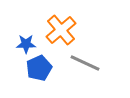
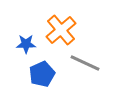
blue pentagon: moved 3 px right, 6 px down
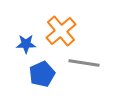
orange cross: moved 1 px down
gray line: moved 1 px left; rotated 16 degrees counterclockwise
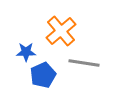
blue star: moved 8 px down
blue pentagon: moved 1 px right, 1 px down
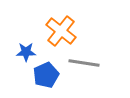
orange cross: rotated 12 degrees counterclockwise
blue pentagon: moved 3 px right
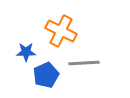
orange cross: rotated 12 degrees counterclockwise
gray line: rotated 12 degrees counterclockwise
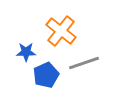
orange cross: rotated 12 degrees clockwise
gray line: rotated 16 degrees counterclockwise
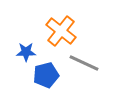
gray line: rotated 44 degrees clockwise
blue pentagon: rotated 10 degrees clockwise
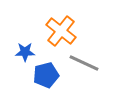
blue star: moved 1 px left
